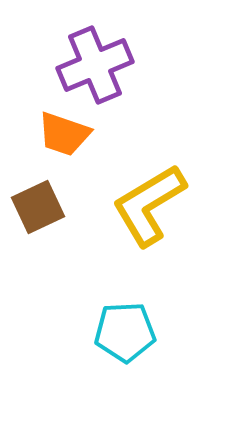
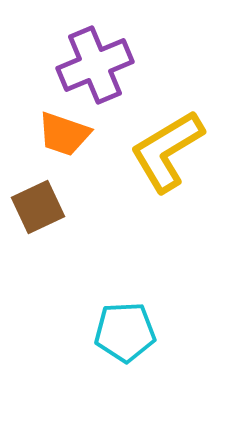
yellow L-shape: moved 18 px right, 54 px up
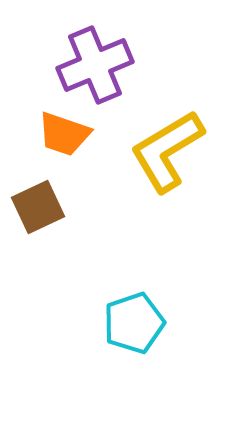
cyan pentagon: moved 9 px right, 9 px up; rotated 16 degrees counterclockwise
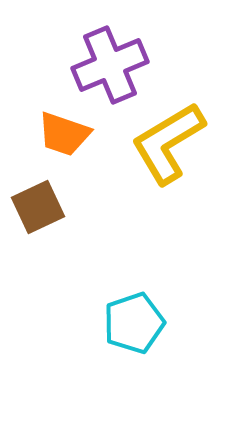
purple cross: moved 15 px right
yellow L-shape: moved 1 px right, 8 px up
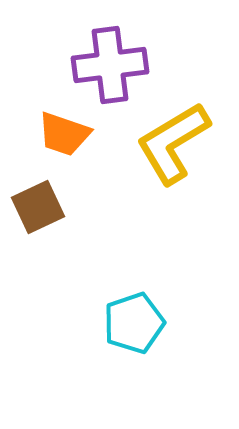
purple cross: rotated 16 degrees clockwise
yellow L-shape: moved 5 px right
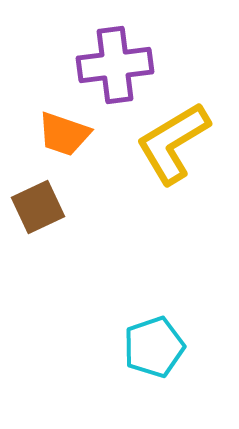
purple cross: moved 5 px right
cyan pentagon: moved 20 px right, 24 px down
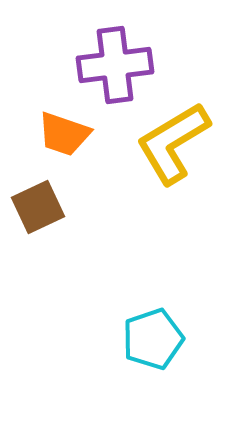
cyan pentagon: moved 1 px left, 8 px up
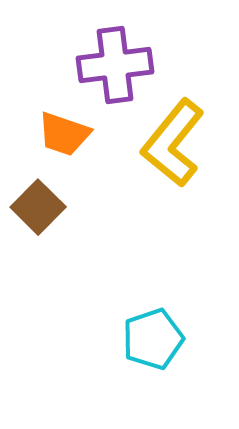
yellow L-shape: rotated 20 degrees counterclockwise
brown square: rotated 20 degrees counterclockwise
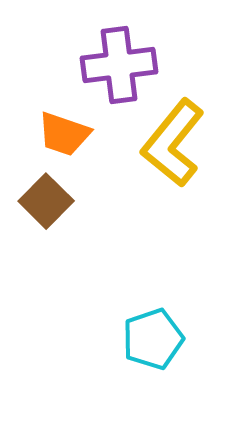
purple cross: moved 4 px right
brown square: moved 8 px right, 6 px up
